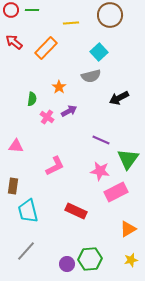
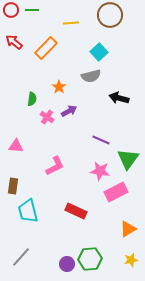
black arrow: rotated 42 degrees clockwise
gray line: moved 5 px left, 6 px down
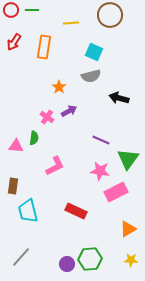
red arrow: rotated 96 degrees counterclockwise
orange rectangle: moved 2 px left, 1 px up; rotated 35 degrees counterclockwise
cyan square: moved 5 px left; rotated 24 degrees counterclockwise
green semicircle: moved 2 px right, 39 px down
yellow star: rotated 16 degrees clockwise
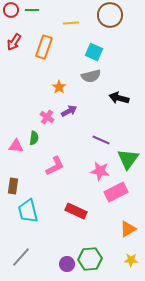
orange rectangle: rotated 10 degrees clockwise
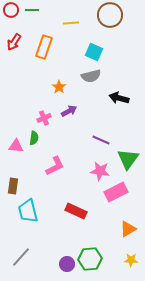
pink cross: moved 3 px left, 1 px down; rotated 32 degrees clockwise
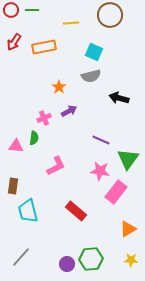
orange rectangle: rotated 60 degrees clockwise
pink L-shape: moved 1 px right
pink rectangle: rotated 25 degrees counterclockwise
red rectangle: rotated 15 degrees clockwise
green hexagon: moved 1 px right
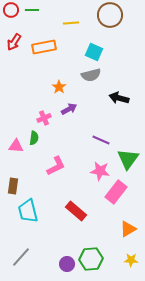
gray semicircle: moved 1 px up
purple arrow: moved 2 px up
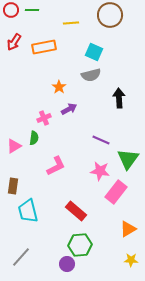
black arrow: rotated 72 degrees clockwise
pink triangle: moved 2 px left; rotated 35 degrees counterclockwise
green hexagon: moved 11 px left, 14 px up
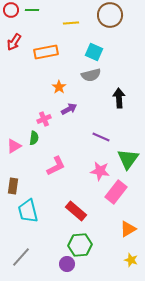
orange rectangle: moved 2 px right, 5 px down
pink cross: moved 1 px down
purple line: moved 3 px up
yellow star: rotated 16 degrees clockwise
